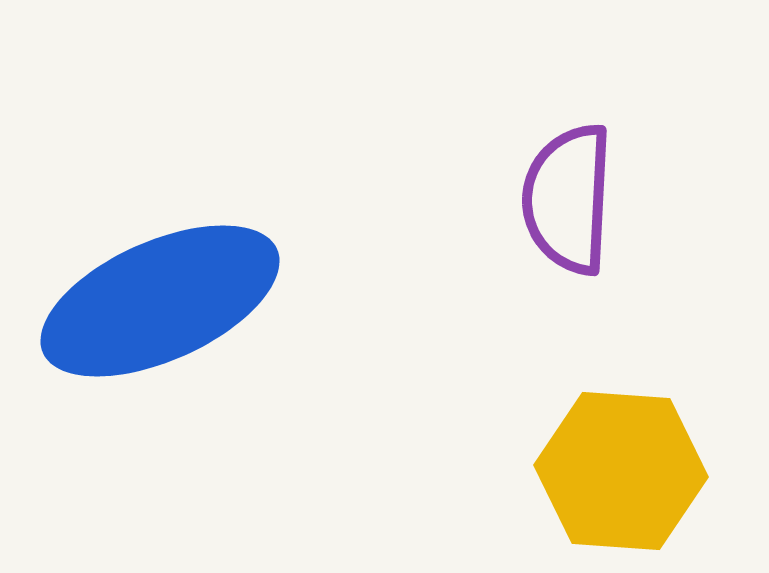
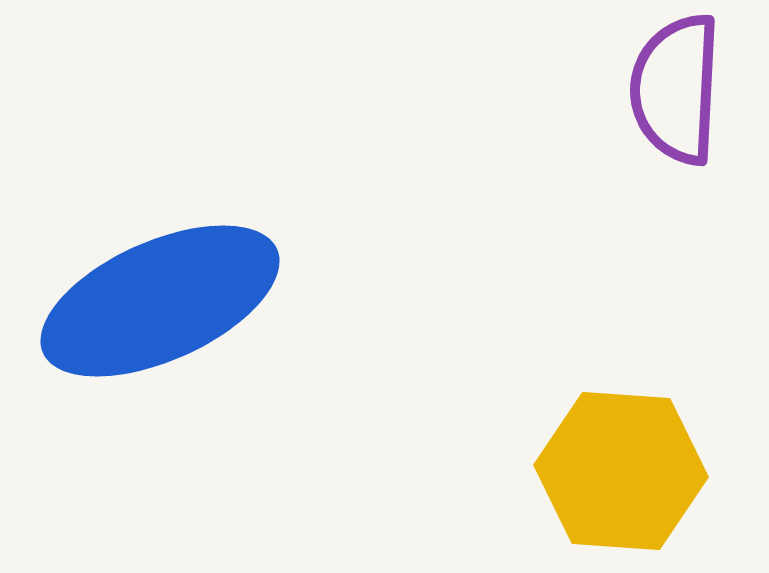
purple semicircle: moved 108 px right, 110 px up
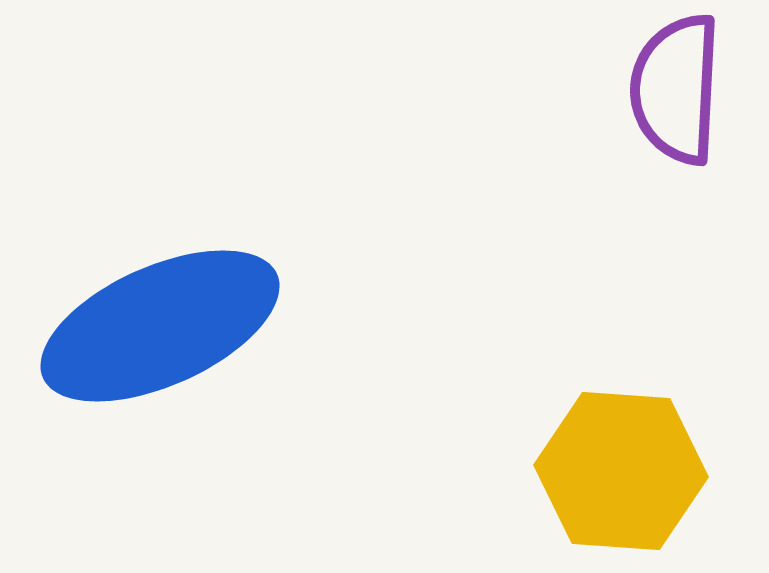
blue ellipse: moved 25 px down
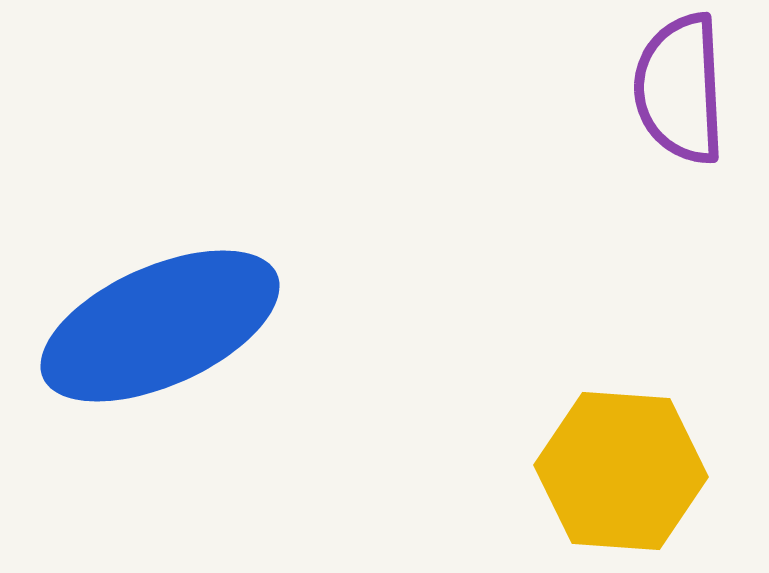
purple semicircle: moved 4 px right; rotated 6 degrees counterclockwise
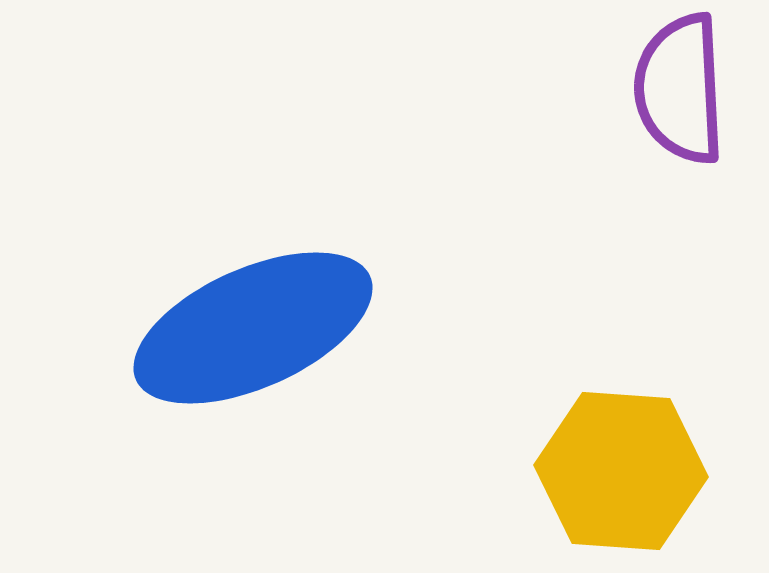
blue ellipse: moved 93 px right, 2 px down
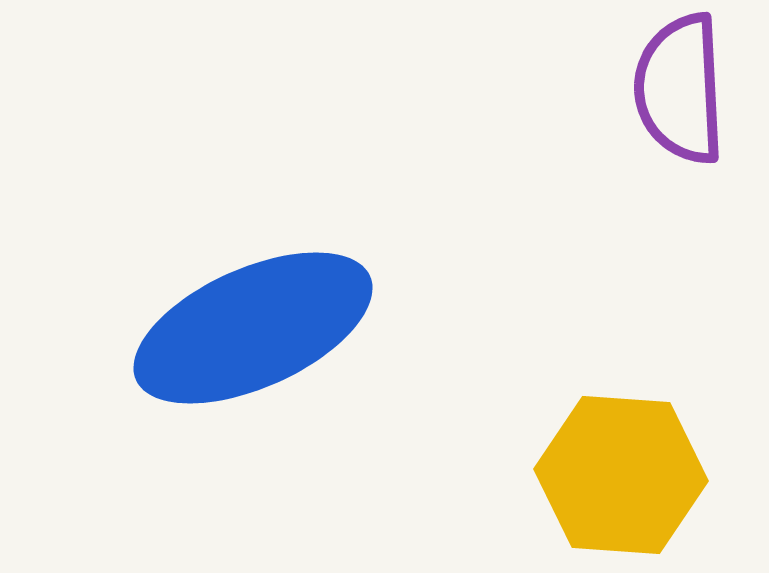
yellow hexagon: moved 4 px down
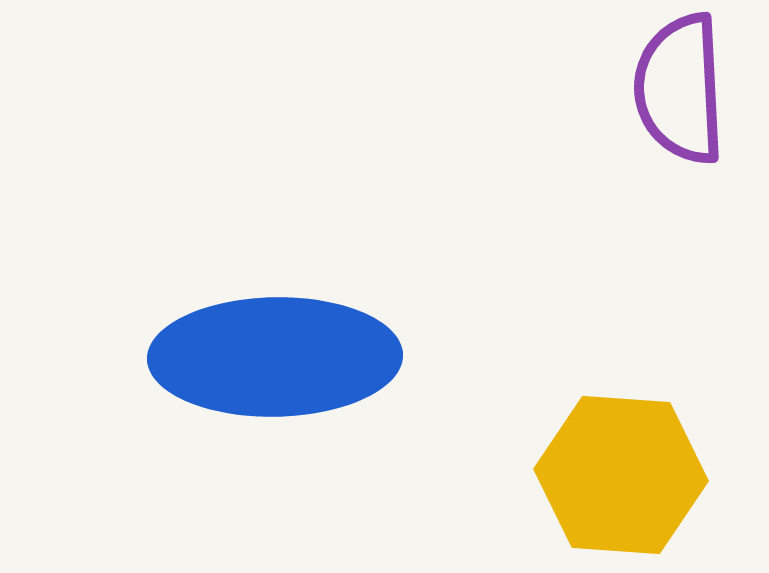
blue ellipse: moved 22 px right, 29 px down; rotated 23 degrees clockwise
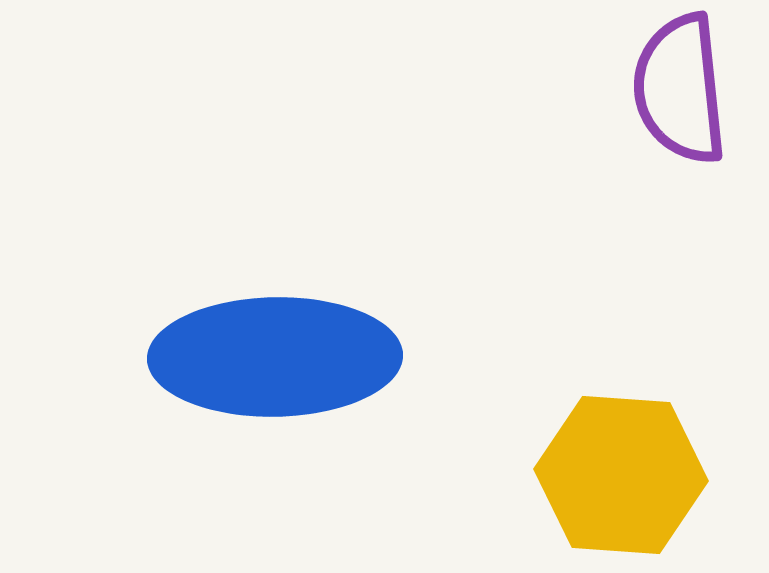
purple semicircle: rotated 3 degrees counterclockwise
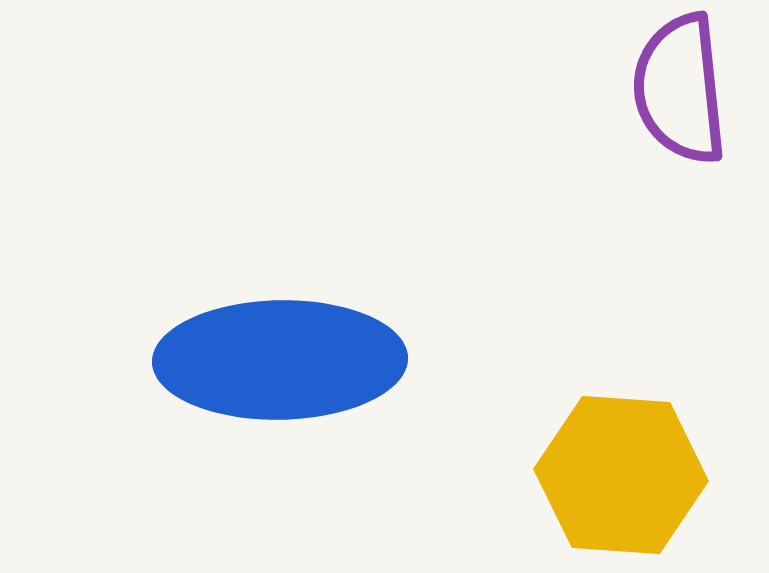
blue ellipse: moved 5 px right, 3 px down
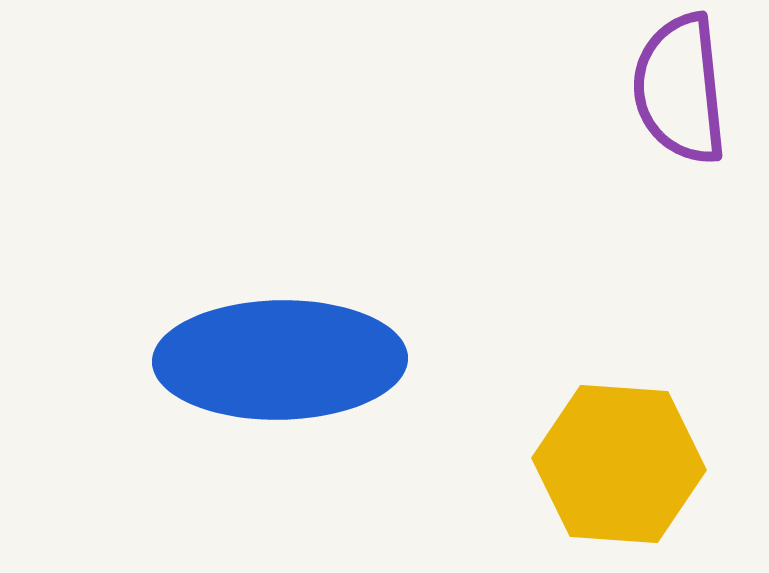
yellow hexagon: moved 2 px left, 11 px up
